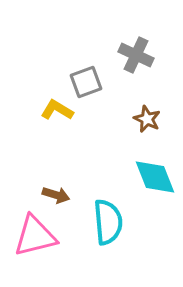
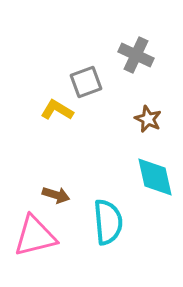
brown star: moved 1 px right
cyan diamond: rotated 9 degrees clockwise
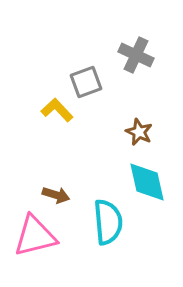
yellow L-shape: rotated 16 degrees clockwise
brown star: moved 9 px left, 13 px down
cyan diamond: moved 8 px left, 5 px down
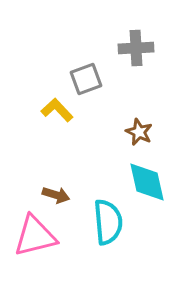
gray cross: moved 7 px up; rotated 28 degrees counterclockwise
gray square: moved 3 px up
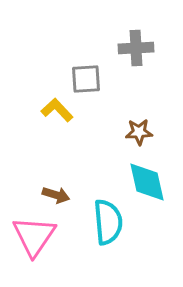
gray square: rotated 16 degrees clockwise
brown star: rotated 28 degrees counterclockwise
pink triangle: moved 1 px left; rotated 42 degrees counterclockwise
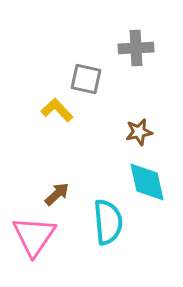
gray square: rotated 16 degrees clockwise
brown star: rotated 8 degrees counterclockwise
brown arrow: moved 1 px right, 1 px up; rotated 60 degrees counterclockwise
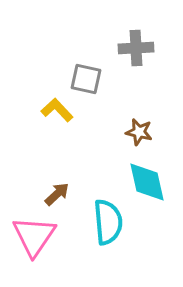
brown star: rotated 24 degrees clockwise
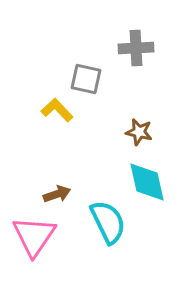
brown arrow: rotated 24 degrees clockwise
cyan semicircle: rotated 21 degrees counterclockwise
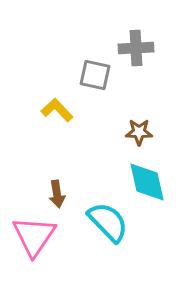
gray square: moved 9 px right, 4 px up
brown star: rotated 12 degrees counterclockwise
brown arrow: rotated 100 degrees clockwise
cyan semicircle: rotated 18 degrees counterclockwise
